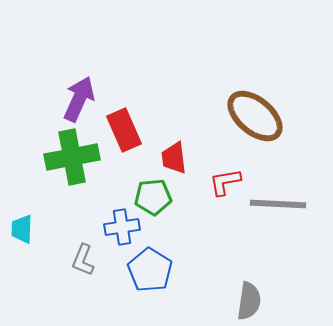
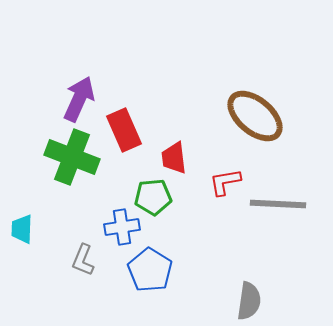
green cross: rotated 32 degrees clockwise
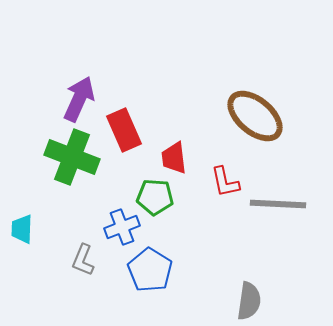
red L-shape: rotated 92 degrees counterclockwise
green pentagon: moved 2 px right; rotated 9 degrees clockwise
blue cross: rotated 12 degrees counterclockwise
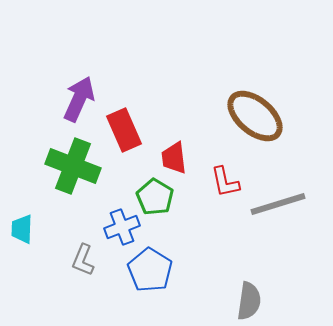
green cross: moved 1 px right, 9 px down
green pentagon: rotated 27 degrees clockwise
gray line: rotated 20 degrees counterclockwise
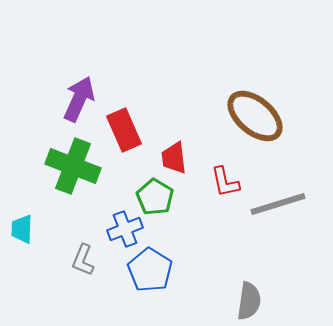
blue cross: moved 3 px right, 2 px down
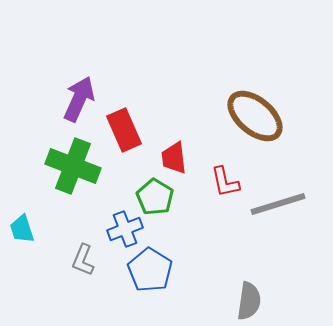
cyan trapezoid: rotated 20 degrees counterclockwise
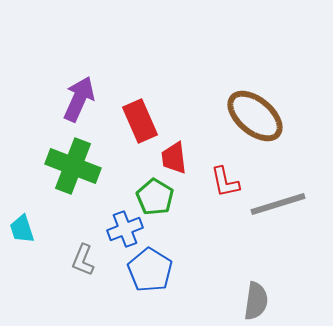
red rectangle: moved 16 px right, 9 px up
gray semicircle: moved 7 px right
